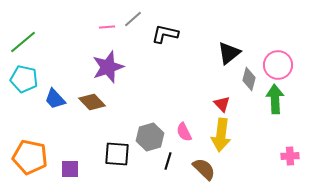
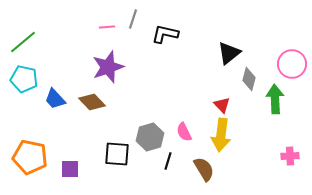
gray line: rotated 30 degrees counterclockwise
pink circle: moved 14 px right, 1 px up
red triangle: moved 1 px down
brown semicircle: rotated 15 degrees clockwise
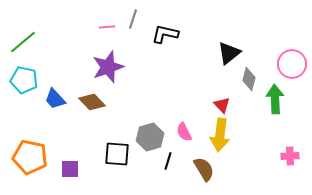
cyan pentagon: moved 1 px down
yellow arrow: moved 1 px left
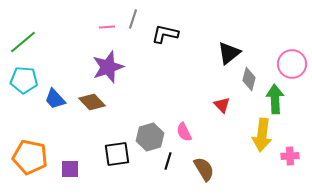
cyan pentagon: rotated 8 degrees counterclockwise
yellow arrow: moved 42 px right
black square: rotated 12 degrees counterclockwise
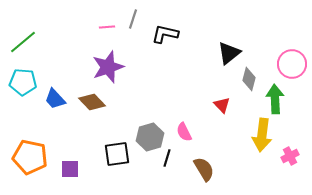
cyan pentagon: moved 1 px left, 2 px down
pink cross: rotated 24 degrees counterclockwise
black line: moved 1 px left, 3 px up
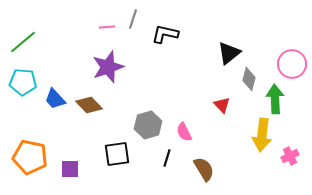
brown diamond: moved 3 px left, 3 px down
gray hexagon: moved 2 px left, 12 px up
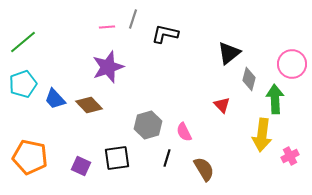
cyan pentagon: moved 2 px down; rotated 24 degrees counterclockwise
black square: moved 4 px down
purple square: moved 11 px right, 3 px up; rotated 24 degrees clockwise
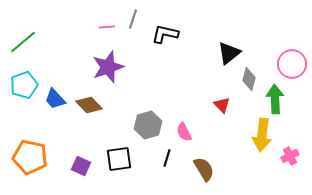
cyan pentagon: moved 1 px right, 1 px down
black square: moved 2 px right, 1 px down
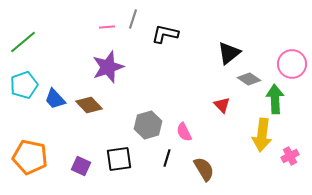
gray diamond: rotated 70 degrees counterclockwise
